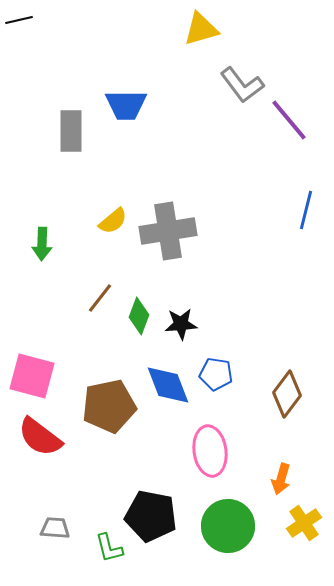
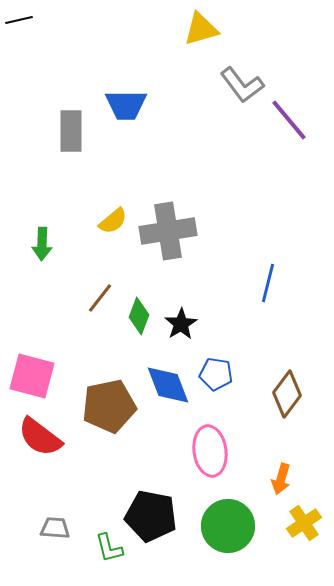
blue line: moved 38 px left, 73 px down
black star: rotated 28 degrees counterclockwise
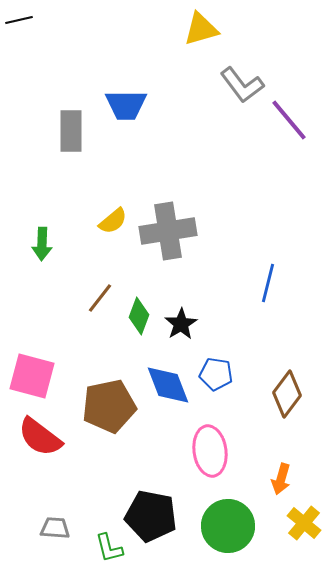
yellow cross: rotated 16 degrees counterclockwise
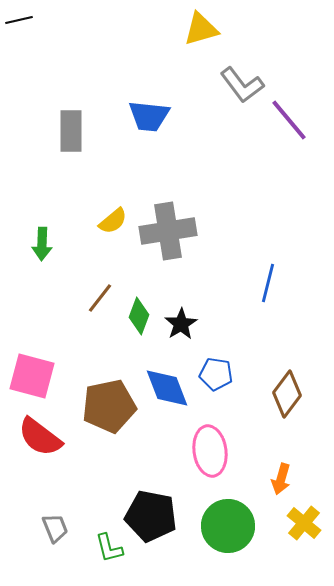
blue trapezoid: moved 23 px right, 11 px down; rotated 6 degrees clockwise
blue diamond: moved 1 px left, 3 px down
gray trapezoid: rotated 64 degrees clockwise
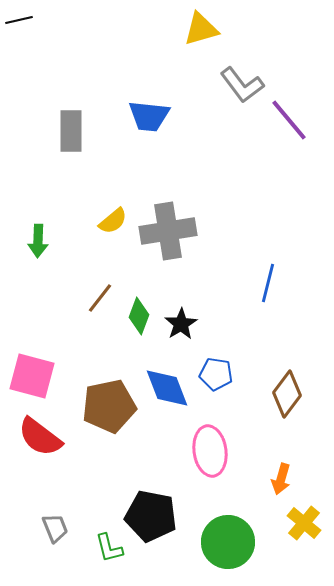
green arrow: moved 4 px left, 3 px up
green circle: moved 16 px down
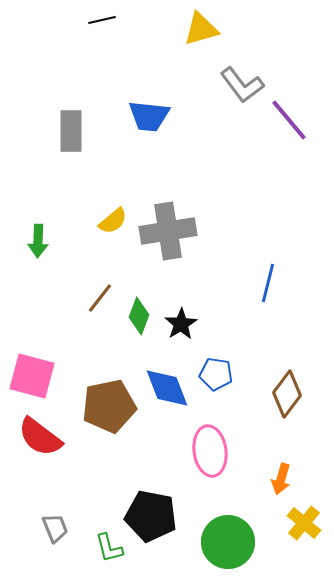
black line: moved 83 px right
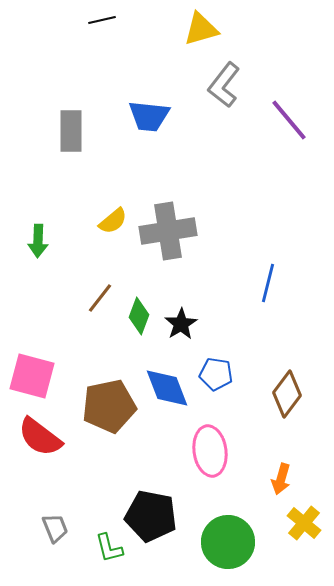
gray L-shape: moved 18 px left; rotated 75 degrees clockwise
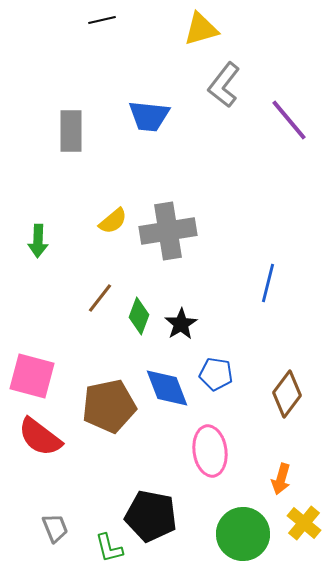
green circle: moved 15 px right, 8 px up
